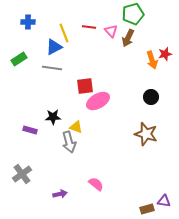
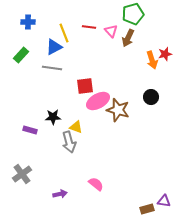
green rectangle: moved 2 px right, 4 px up; rotated 14 degrees counterclockwise
brown star: moved 28 px left, 24 px up
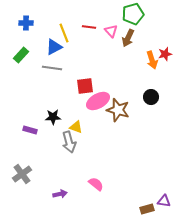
blue cross: moved 2 px left, 1 px down
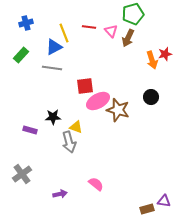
blue cross: rotated 16 degrees counterclockwise
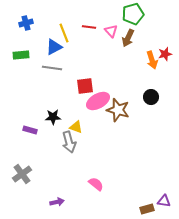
green rectangle: rotated 42 degrees clockwise
purple arrow: moved 3 px left, 8 px down
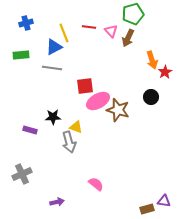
red star: moved 18 px down; rotated 16 degrees counterclockwise
gray cross: rotated 12 degrees clockwise
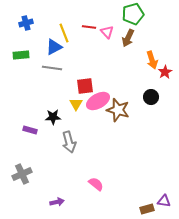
pink triangle: moved 4 px left, 1 px down
yellow triangle: moved 23 px up; rotated 40 degrees clockwise
